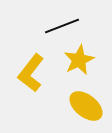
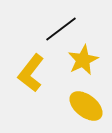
black line: moved 1 px left, 3 px down; rotated 16 degrees counterclockwise
yellow star: moved 4 px right
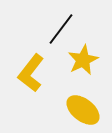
black line: rotated 16 degrees counterclockwise
yellow ellipse: moved 3 px left, 4 px down
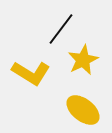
yellow L-shape: rotated 96 degrees counterclockwise
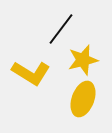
yellow star: rotated 12 degrees clockwise
yellow ellipse: moved 11 px up; rotated 72 degrees clockwise
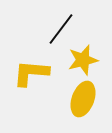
yellow L-shape: rotated 153 degrees clockwise
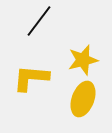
black line: moved 22 px left, 8 px up
yellow L-shape: moved 5 px down
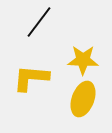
black line: moved 1 px down
yellow star: rotated 16 degrees clockwise
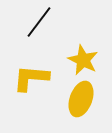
yellow star: rotated 24 degrees clockwise
yellow ellipse: moved 2 px left
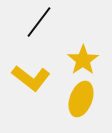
yellow star: rotated 12 degrees clockwise
yellow L-shape: rotated 147 degrees counterclockwise
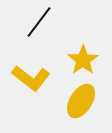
yellow ellipse: moved 2 px down; rotated 12 degrees clockwise
